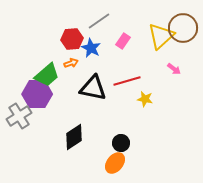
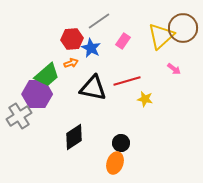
orange ellipse: rotated 20 degrees counterclockwise
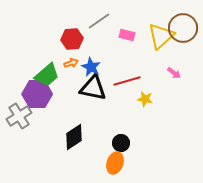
pink rectangle: moved 4 px right, 6 px up; rotated 70 degrees clockwise
blue star: moved 19 px down
pink arrow: moved 4 px down
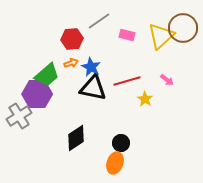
pink arrow: moved 7 px left, 7 px down
yellow star: rotated 21 degrees clockwise
black diamond: moved 2 px right, 1 px down
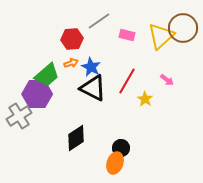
red line: rotated 44 degrees counterclockwise
black triangle: rotated 16 degrees clockwise
black circle: moved 5 px down
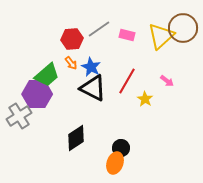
gray line: moved 8 px down
orange arrow: rotated 72 degrees clockwise
pink arrow: moved 1 px down
